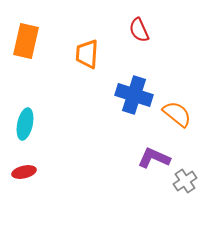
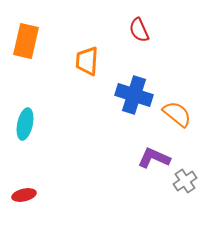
orange trapezoid: moved 7 px down
red ellipse: moved 23 px down
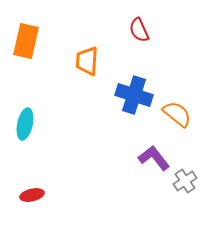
purple L-shape: rotated 28 degrees clockwise
red ellipse: moved 8 px right
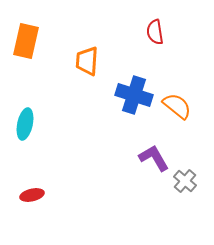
red semicircle: moved 16 px right, 2 px down; rotated 15 degrees clockwise
orange semicircle: moved 8 px up
purple L-shape: rotated 8 degrees clockwise
gray cross: rotated 15 degrees counterclockwise
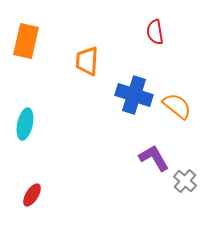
red ellipse: rotated 45 degrees counterclockwise
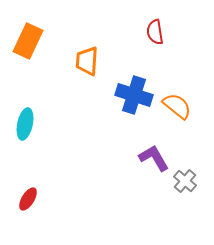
orange rectangle: moved 2 px right; rotated 12 degrees clockwise
red ellipse: moved 4 px left, 4 px down
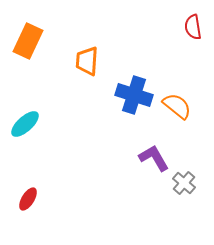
red semicircle: moved 38 px right, 5 px up
cyan ellipse: rotated 36 degrees clockwise
gray cross: moved 1 px left, 2 px down
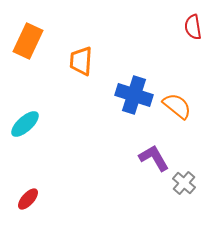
orange trapezoid: moved 6 px left
red ellipse: rotated 10 degrees clockwise
